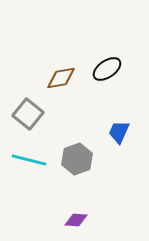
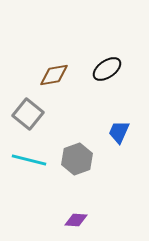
brown diamond: moved 7 px left, 3 px up
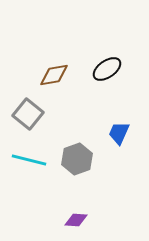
blue trapezoid: moved 1 px down
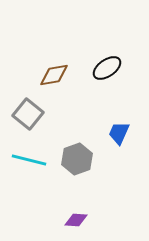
black ellipse: moved 1 px up
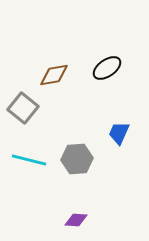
gray square: moved 5 px left, 6 px up
gray hexagon: rotated 16 degrees clockwise
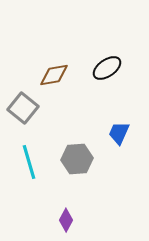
cyan line: moved 2 px down; rotated 60 degrees clockwise
purple diamond: moved 10 px left; rotated 65 degrees counterclockwise
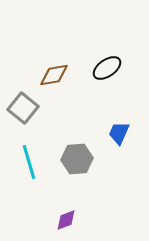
purple diamond: rotated 40 degrees clockwise
